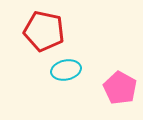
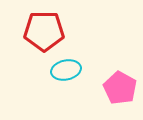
red pentagon: rotated 12 degrees counterclockwise
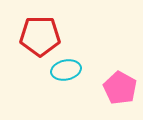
red pentagon: moved 4 px left, 5 px down
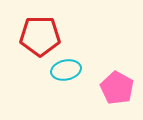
pink pentagon: moved 3 px left
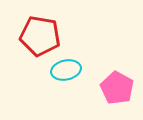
red pentagon: rotated 9 degrees clockwise
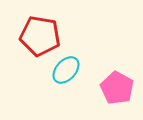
cyan ellipse: rotated 36 degrees counterclockwise
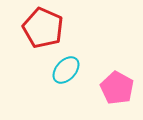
red pentagon: moved 3 px right, 8 px up; rotated 15 degrees clockwise
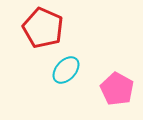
pink pentagon: moved 1 px down
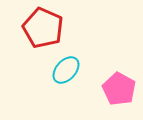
pink pentagon: moved 2 px right
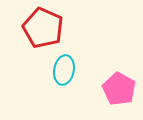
cyan ellipse: moved 2 px left; rotated 32 degrees counterclockwise
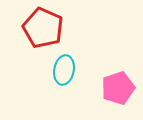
pink pentagon: moved 1 px left, 1 px up; rotated 24 degrees clockwise
